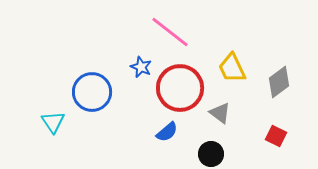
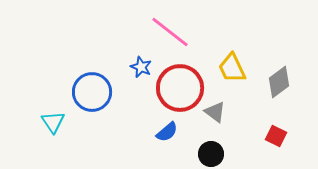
gray triangle: moved 5 px left, 1 px up
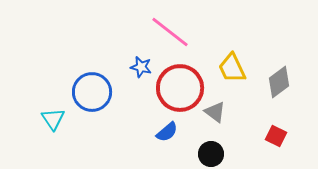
blue star: rotated 10 degrees counterclockwise
cyan triangle: moved 3 px up
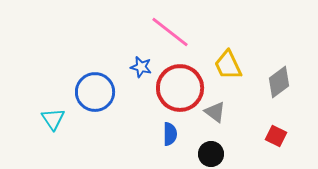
yellow trapezoid: moved 4 px left, 3 px up
blue circle: moved 3 px right
blue semicircle: moved 3 px right, 2 px down; rotated 50 degrees counterclockwise
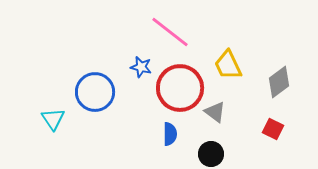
red square: moved 3 px left, 7 px up
